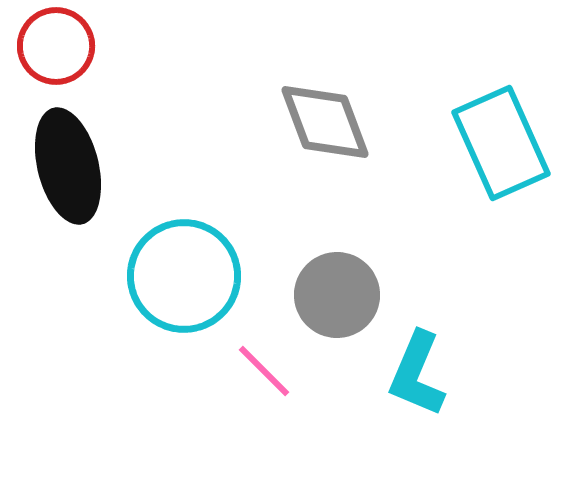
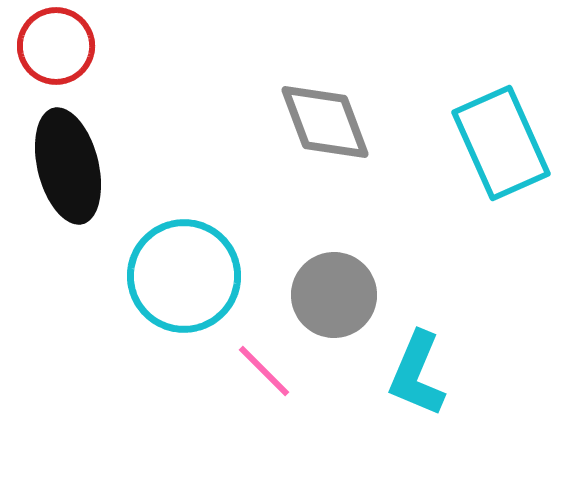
gray circle: moved 3 px left
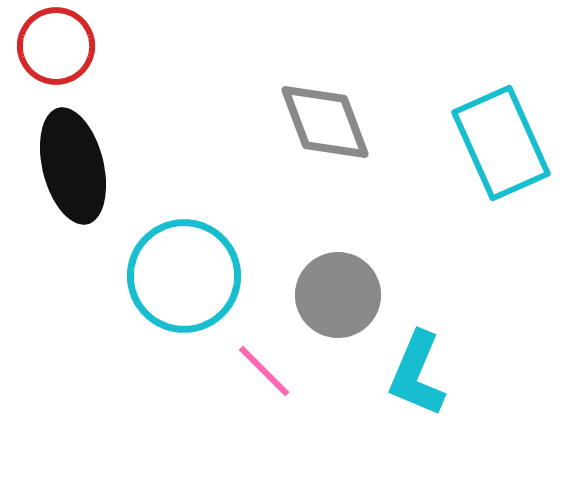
black ellipse: moved 5 px right
gray circle: moved 4 px right
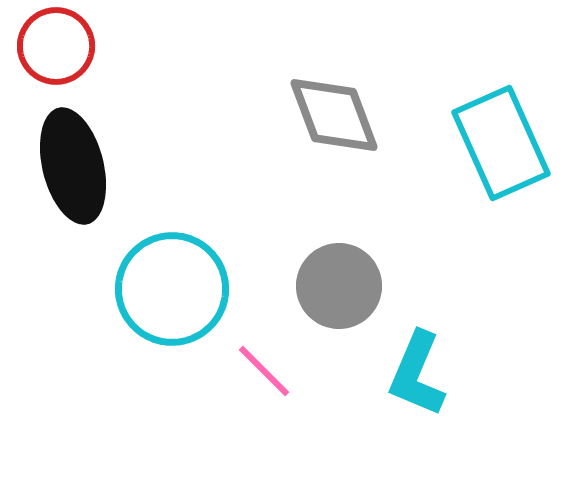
gray diamond: moved 9 px right, 7 px up
cyan circle: moved 12 px left, 13 px down
gray circle: moved 1 px right, 9 px up
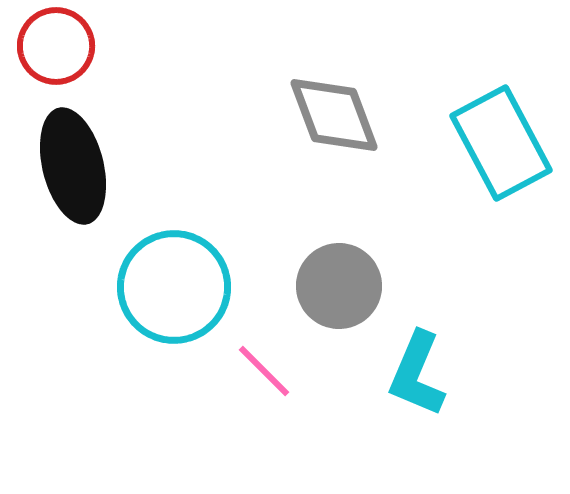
cyan rectangle: rotated 4 degrees counterclockwise
cyan circle: moved 2 px right, 2 px up
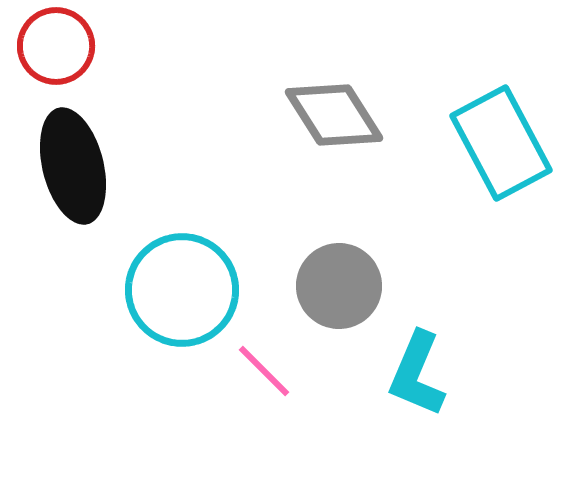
gray diamond: rotated 12 degrees counterclockwise
cyan circle: moved 8 px right, 3 px down
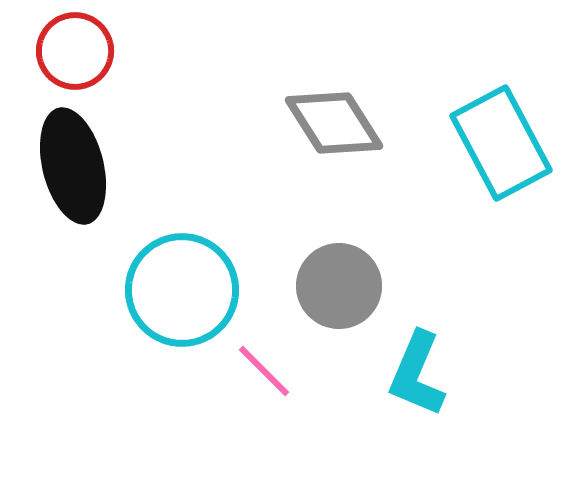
red circle: moved 19 px right, 5 px down
gray diamond: moved 8 px down
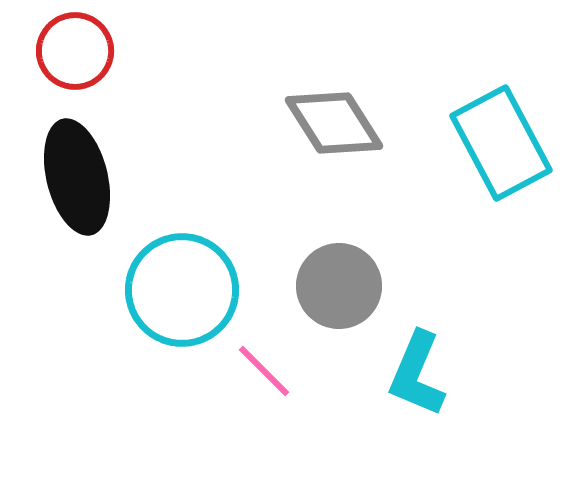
black ellipse: moved 4 px right, 11 px down
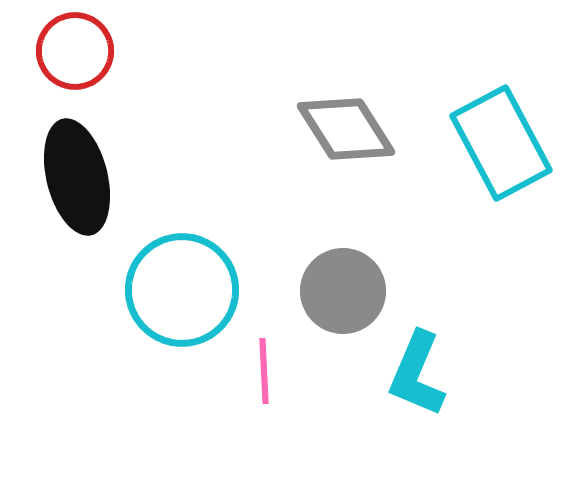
gray diamond: moved 12 px right, 6 px down
gray circle: moved 4 px right, 5 px down
pink line: rotated 42 degrees clockwise
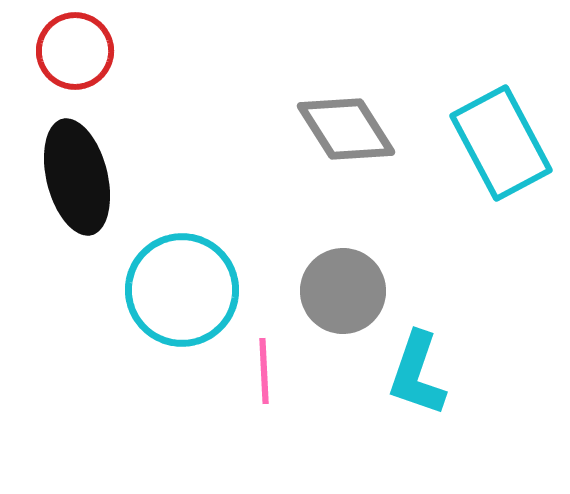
cyan L-shape: rotated 4 degrees counterclockwise
